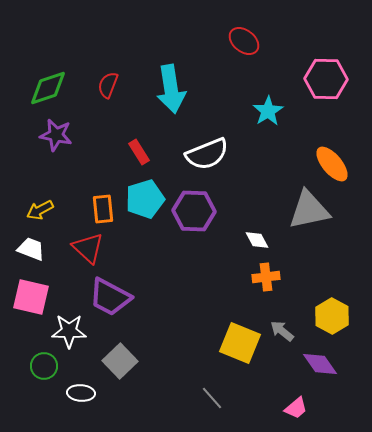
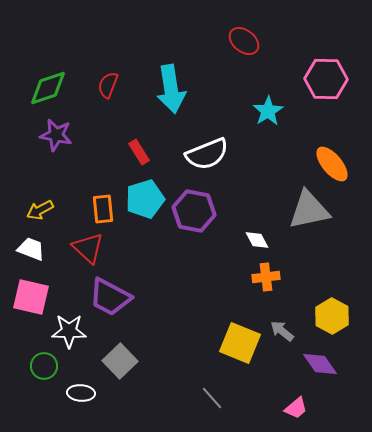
purple hexagon: rotated 9 degrees clockwise
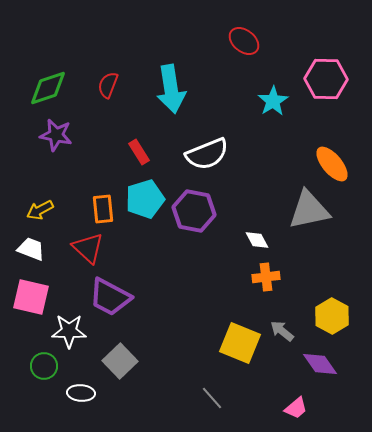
cyan star: moved 5 px right, 10 px up
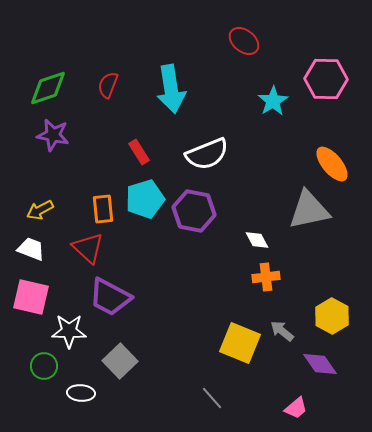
purple star: moved 3 px left
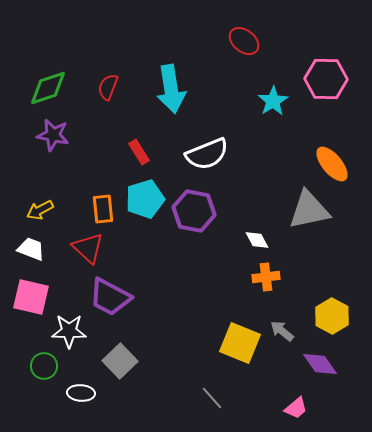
red semicircle: moved 2 px down
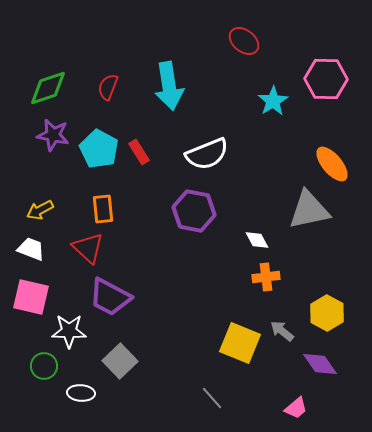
cyan arrow: moved 2 px left, 3 px up
cyan pentagon: moved 46 px left, 50 px up; rotated 27 degrees counterclockwise
yellow hexagon: moved 5 px left, 3 px up
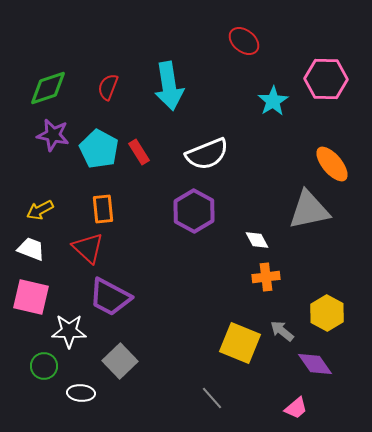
purple hexagon: rotated 18 degrees clockwise
purple diamond: moved 5 px left
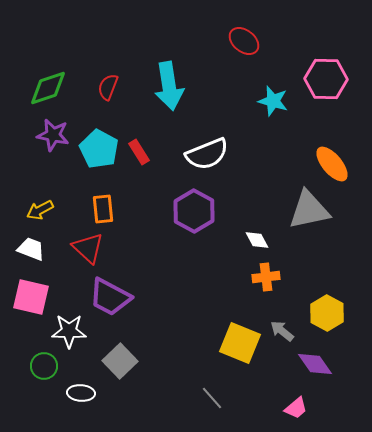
cyan star: rotated 24 degrees counterclockwise
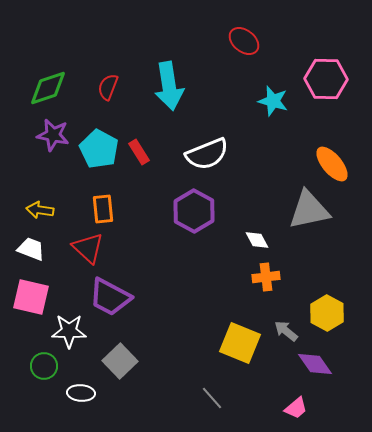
yellow arrow: rotated 36 degrees clockwise
gray arrow: moved 4 px right
